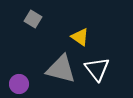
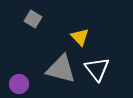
yellow triangle: rotated 12 degrees clockwise
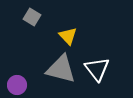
gray square: moved 1 px left, 2 px up
yellow triangle: moved 12 px left, 1 px up
purple circle: moved 2 px left, 1 px down
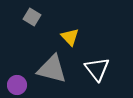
yellow triangle: moved 2 px right, 1 px down
gray triangle: moved 9 px left
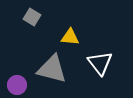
yellow triangle: rotated 42 degrees counterclockwise
white triangle: moved 3 px right, 6 px up
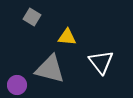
yellow triangle: moved 3 px left
white triangle: moved 1 px right, 1 px up
gray triangle: moved 2 px left
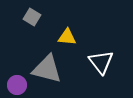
gray triangle: moved 3 px left
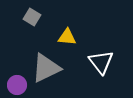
gray triangle: moved 1 px left, 1 px up; rotated 40 degrees counterclockwise
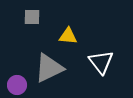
gray square: rotated 30 degrees counterclockwise
yellow triangle: moved 1 px right, 1 px up
gray triangle: moved 3 px right
